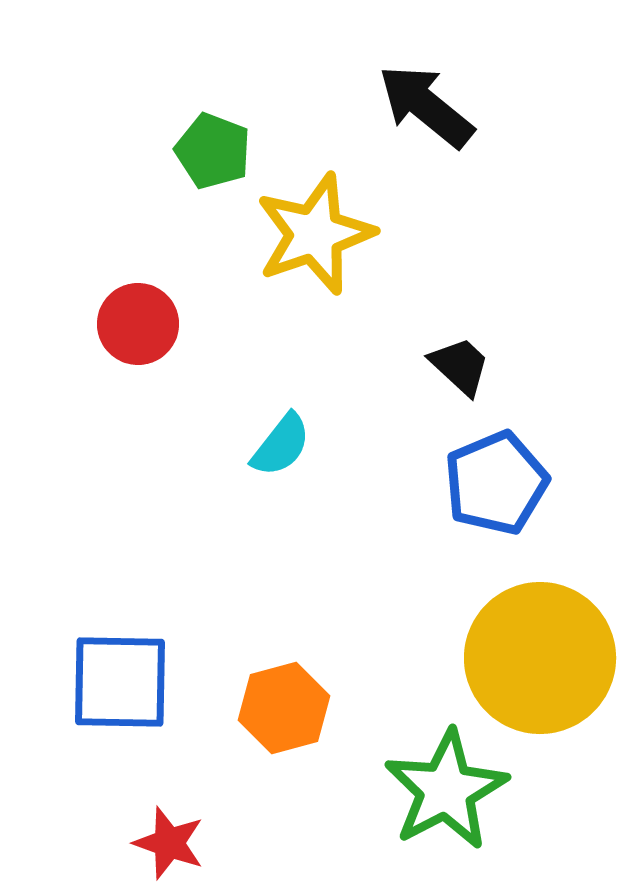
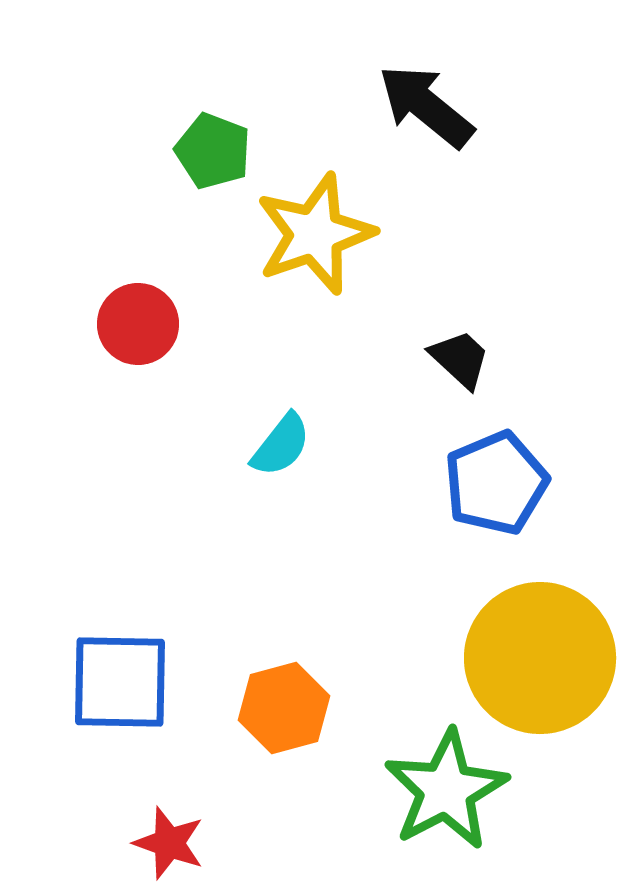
black trapezoid: moved 7 px up
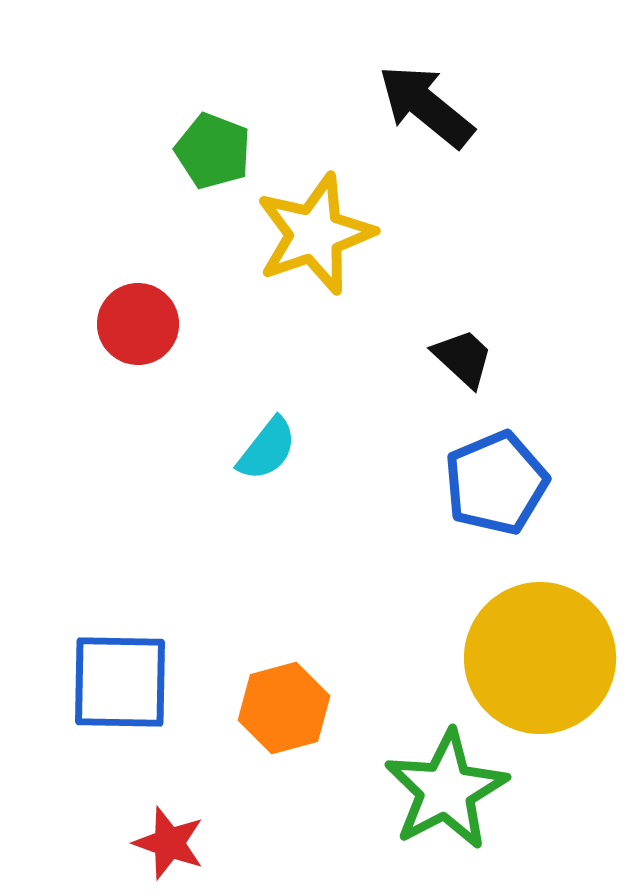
black trapezoid: moved 3 px right, 1 px up
cyan semicircle: moved 14 px left, 4 px down
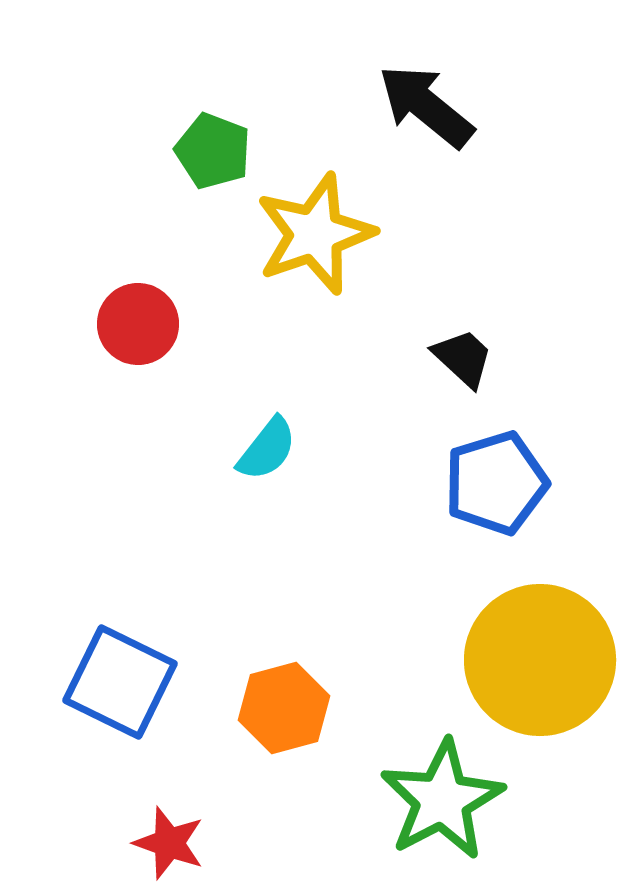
blue pentagon: rotated 6 degrees clockwise
yellow circle: moved 2 px down
blue square: rotated 25 degrees clockwise
green star: moved 4 px left, 10 px down
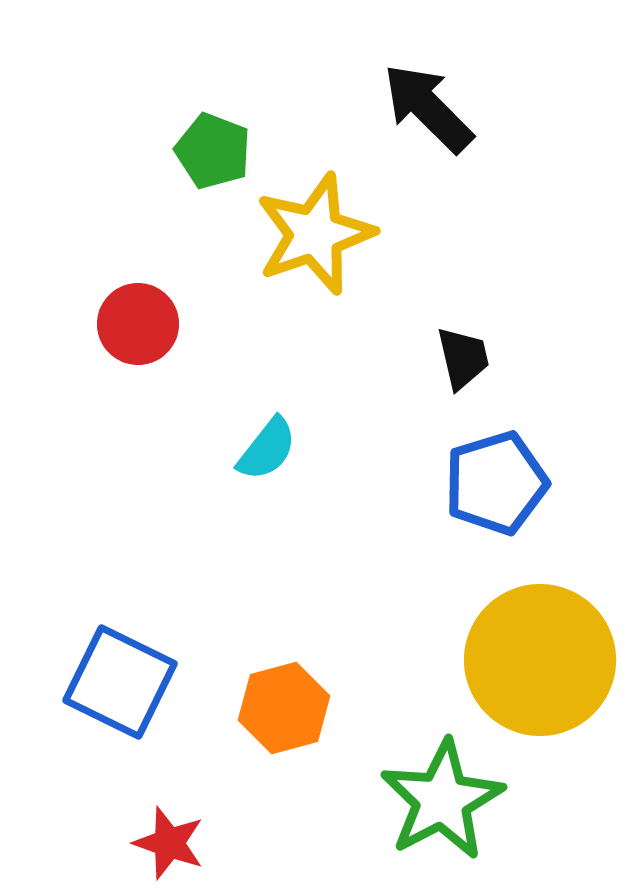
black arrow: moved 2 px right, 2 px down; rotated 6 degrees clockwise
black trapezoid: rotated 34 degrees clockwise
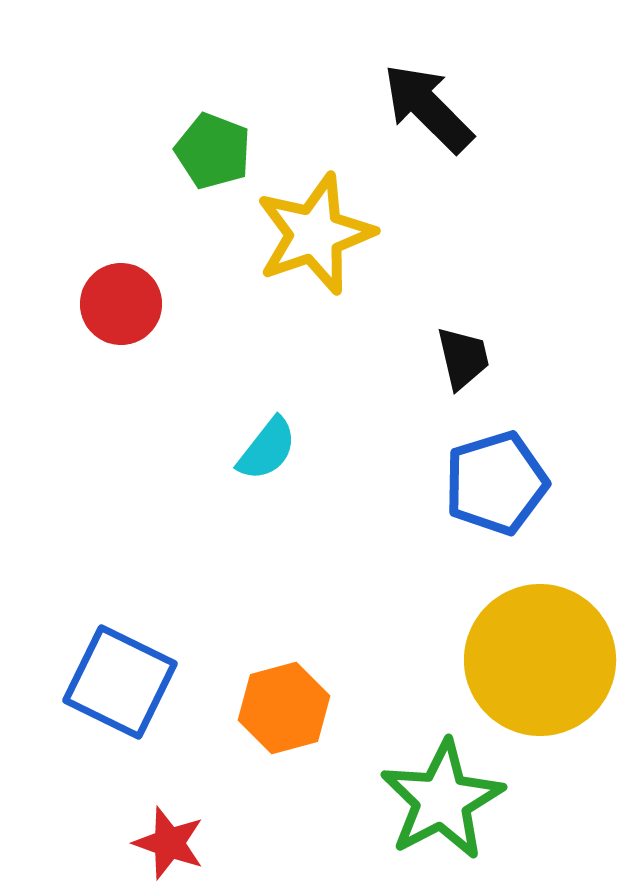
red circle: moved 17 px left, 20 px up
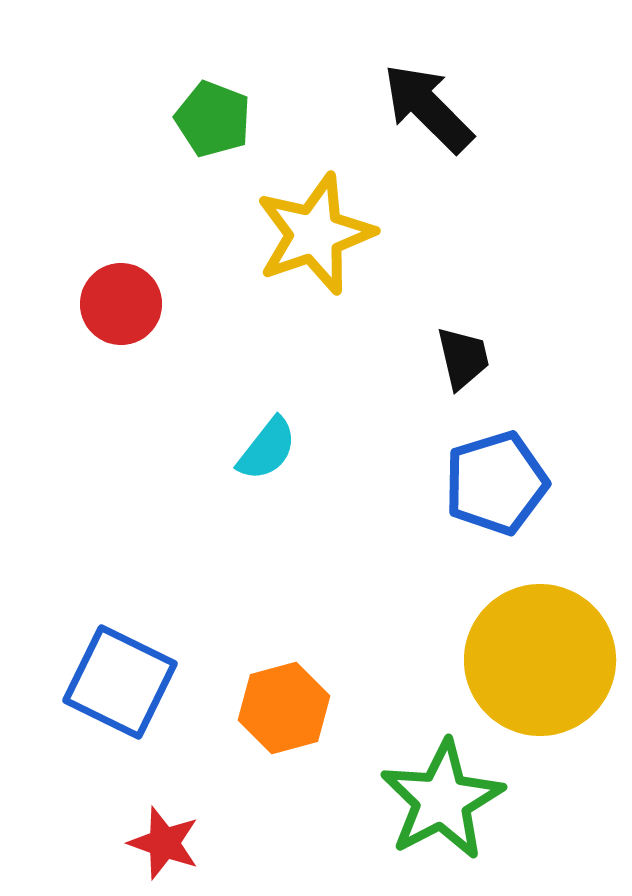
green pentagon: moved 32 px up
red star: moved 5 px left
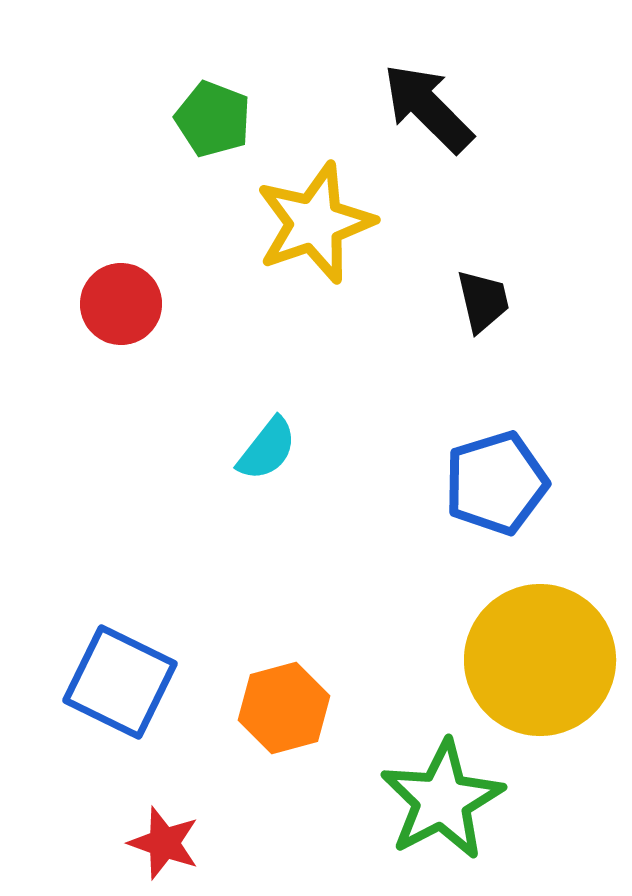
yellow star: moved 11 px up
black trapezoid: moved 20 px right, 57 px up
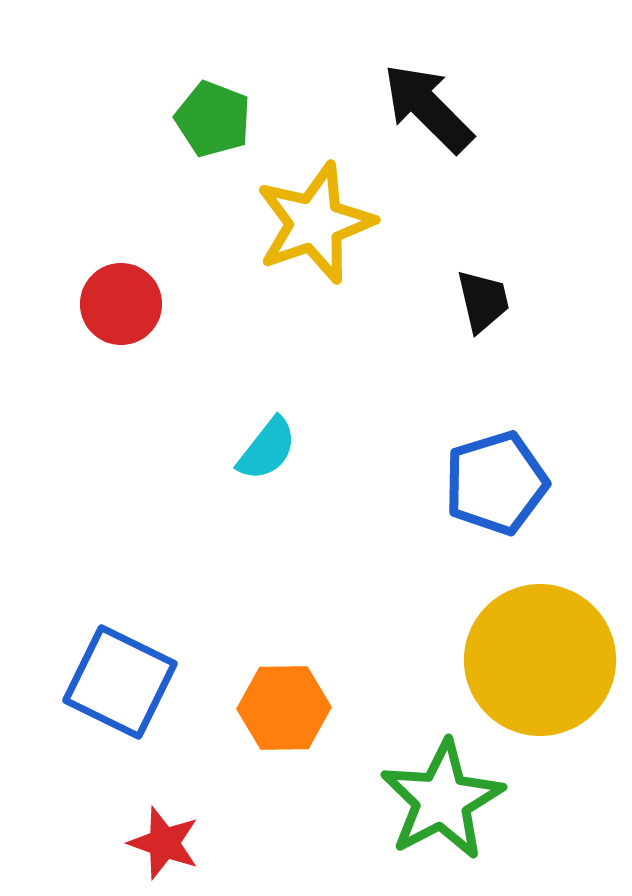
orange hexagon: rotated 14 degrees clockwise
